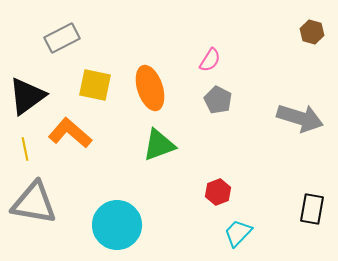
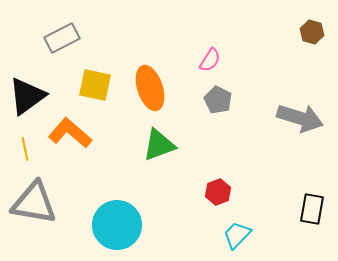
cyan trapezoid: moved 1 px left, 2 px down
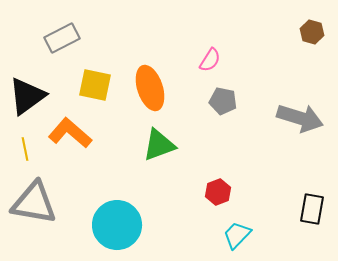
gray pentagon: moved 5 px right, 1 px down; rotated 16 degrees counterclockwise
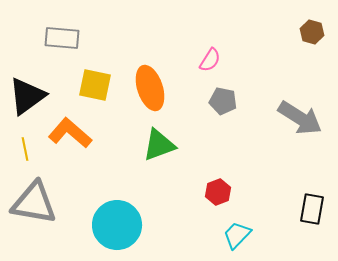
gray rectangle: rotated 32 degrees clockwise
gray arrow: rotated 15 degrees clockwise
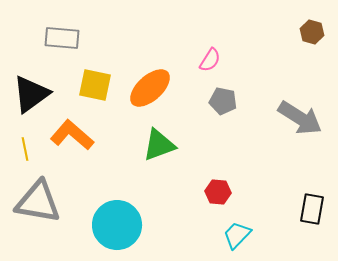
orange ellipse: rotated 66 degrees clockwise
black triangle: moved 4 px right, 2 px up
orange L-shape: moved 2 px right, 2 px down
red hexagon: rotated 25 degrees clockwise
gray triangle: moved 4 px right, 1 px up
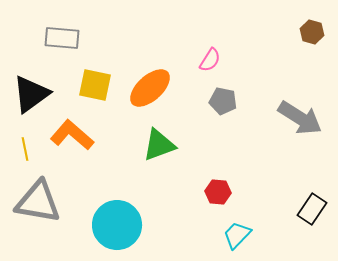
black rectangle: rotated 24 degrees clockwise
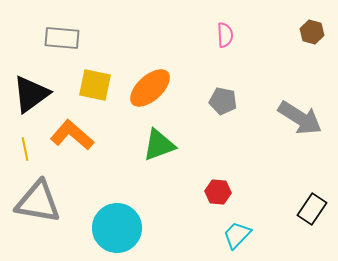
pink semicircle: moved 15 px right, 25 px up; rotated 35 degrees counterclockwise
cyan circle: moved 3 px down
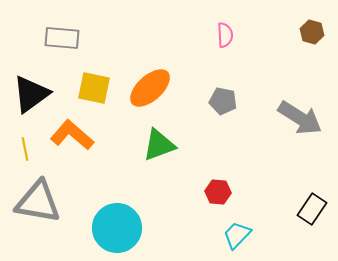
yellow square: moved 1 px left, 3 px down
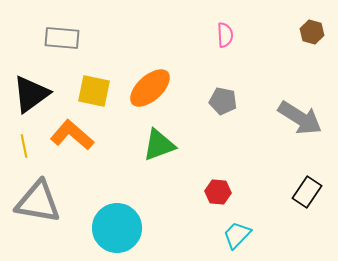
yellow square: moved 3 px down
yellow line: moved 1 px left, 3 px up
black rectangle: moved 5 px left, 17 px up
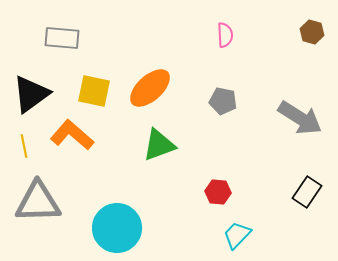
gray triangle: rotated 12 degrees counterclockwise
